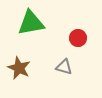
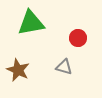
brown star: moved 1 px left, 2 px down
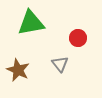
gray triangle: moved 4 px left, 3 px up; rotated 36 degrees clockwise
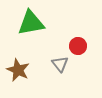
red circle: moved 8 px down
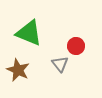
green triangle: moved 2 px left, 10 px down; rotated 32 degrees clockwise
red circle: moved 2 px left
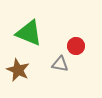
gray triangle: rotated 42 degrees counterclockwise
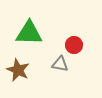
green triangle: rotated 20 degrees counterclockwise
red circle: moved 2 px left, 1 px up
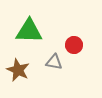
green triangle: moved 2 px up
gray triangle: moved 6 px left, 2 px up
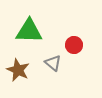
gray triangle: moved 1 px left, 1 px down; rotated 30 degrees clockwise
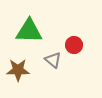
gray triangle: moved 3 px up
brown star: rotated 25 degrees counterclockwise
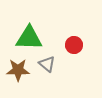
green triangle: moved 7 px down
gray triangle: moved 6 px left, 4 px down
